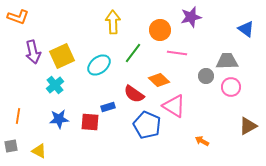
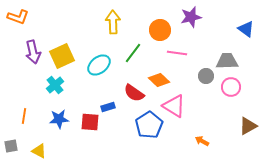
red semicircle: moved 1 px up
orange line: moved 6 px right
blue pentagon: moved 2 px right; rotated 16 degrees clockwise
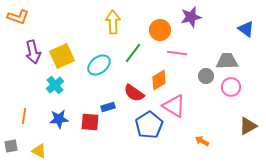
orange diamond: rotated 75 degrees counterclockwise
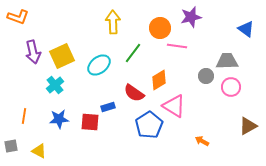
orange circle: moved 2 px up
pink line: moved 7 px up
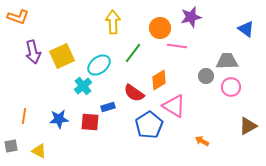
cyan cross: moved 28 px right, 1 px down
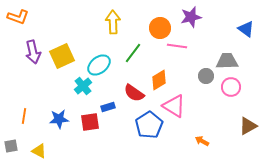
red square: rotated 12 degrees counterclockwise
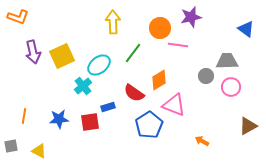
pink line: moved 1 px right, 1 px up
pink triangle: moved 1 px up; rotated 10 degrees counterclockwise
